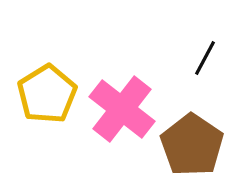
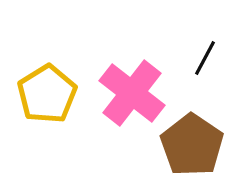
pink cross: moved 10 px right, 16 px up
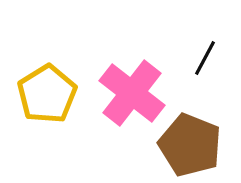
brown pentagon: moved 2 px left; rotated 12 degrees counterclockwise
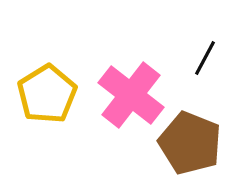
pink cross: moved 1 px left, 2 px down
brown pentagon: moved 2 px up
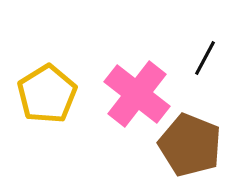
pink cross: moved 6 px right, 1 px up
brown pentagon: moved 2 px down
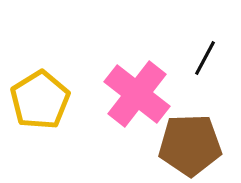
yellow pentagon: moved 7 px left, 6 px down
brown pentagon: rotated 24 degrees counterclockwise
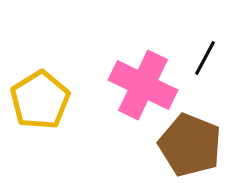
pink cross: moved 6 px right, 9 px up; rotated 12 degrees counterclockwise
brown pentagon: rotated 24 degrees clockwise
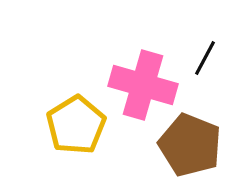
pink cross: rotated 10 degrees counterclockwise
yellow pentagon: moved 36 px right, 25 px down
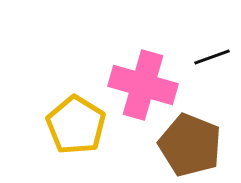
black line: moved 7 px right, 1 px up; rotated 42 degrees clockwise
yellow pentagon: rotated 8 degrees counterclockwise
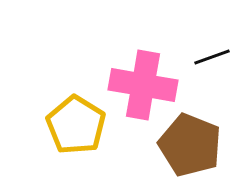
pink cross: rotated 6 degrees counterclockwise
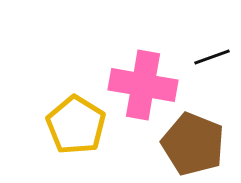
brown pentagon: moved 3 px right, 1 px up
